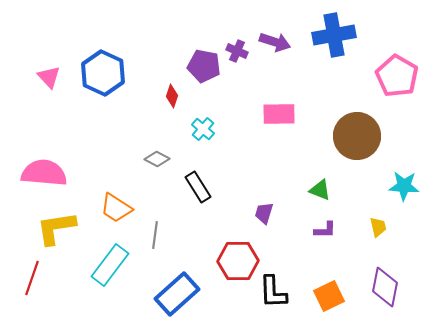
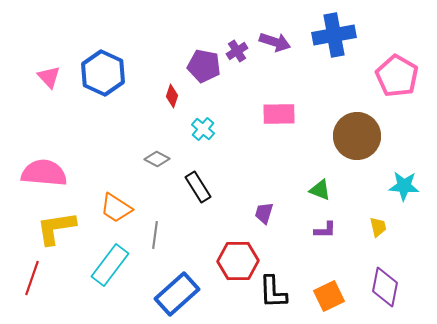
purple cross: rotated 35 degrees clockwise
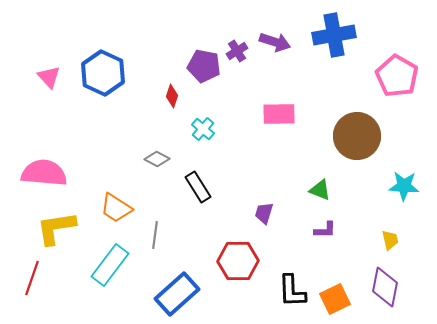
yellow trapezoid: moved 12 px right, 13 px down
black L-shape: moved 19 px right, 1 px up
orange square: moved 6 px right, 3 px down
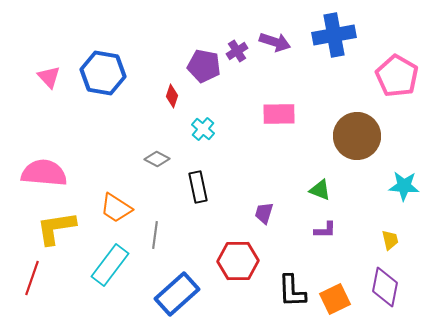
blue hexagon: rotated 15 degrees counterclockwise
black rectangle: rotated 20 degrees clockwise
